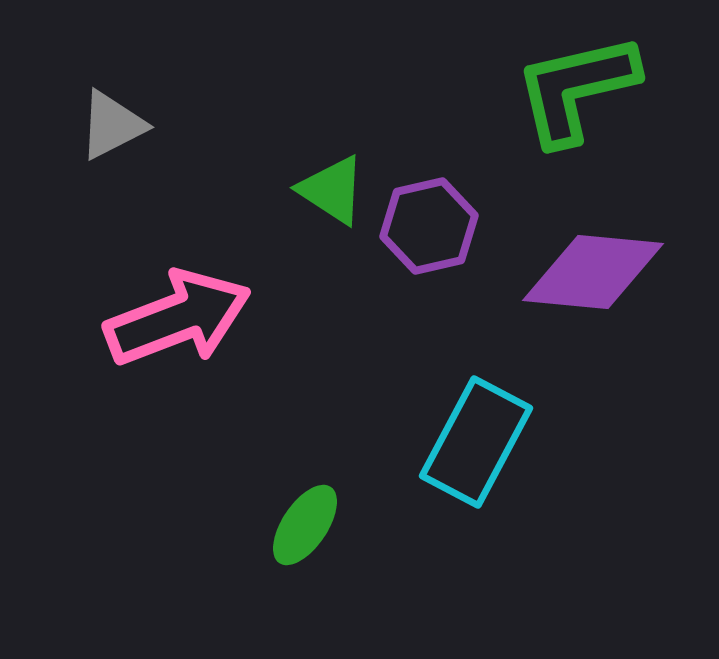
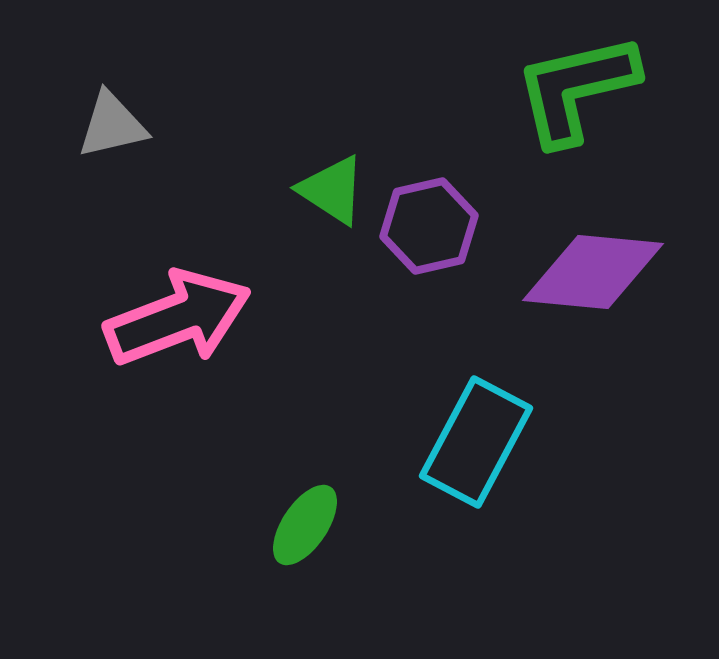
gray triangle: rotated 14 degrees clockwise
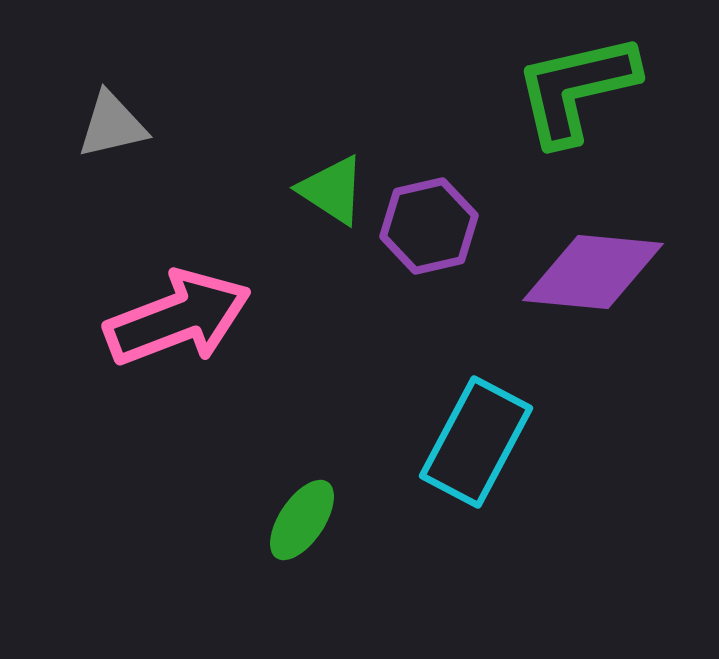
green ellipse: moved 3 px left, 5 px up
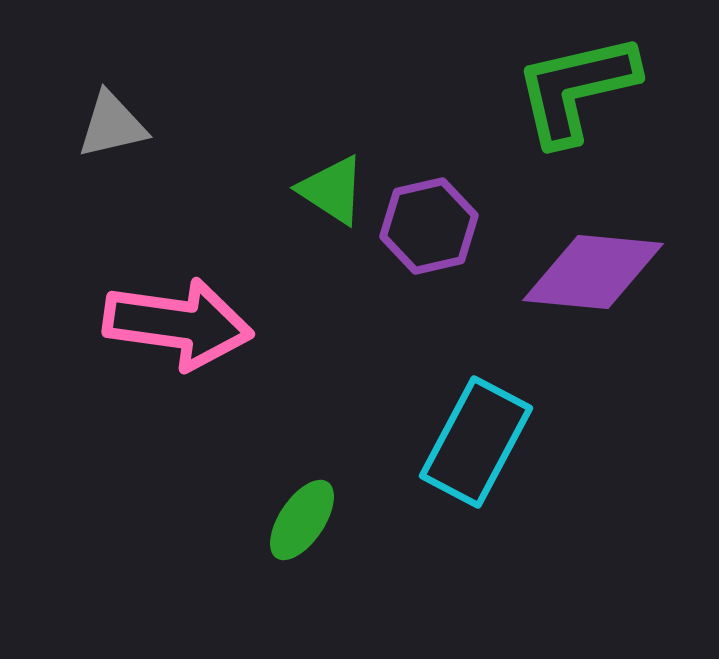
pink arrow: moved 6 px down; rotated 29 degrees clockwise
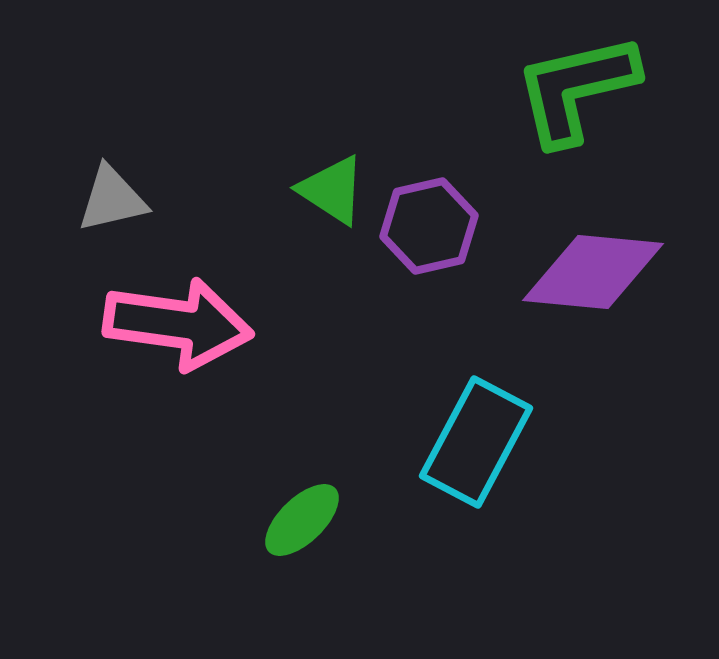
gray triangle: moved 74 px down
green ellipse: rotated 12 degrees clockwise
